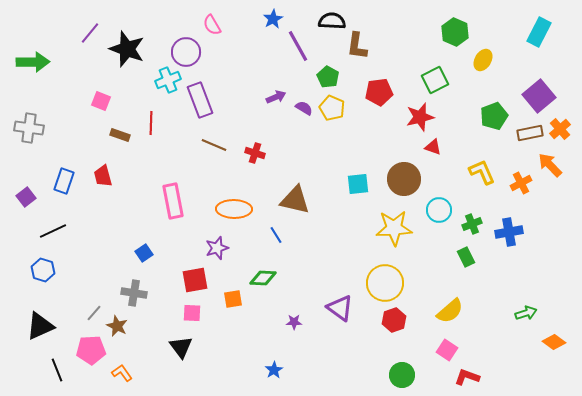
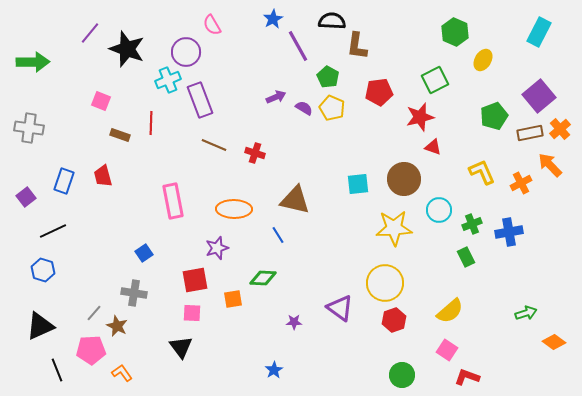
blue line at (276, 235): moved 2 px right
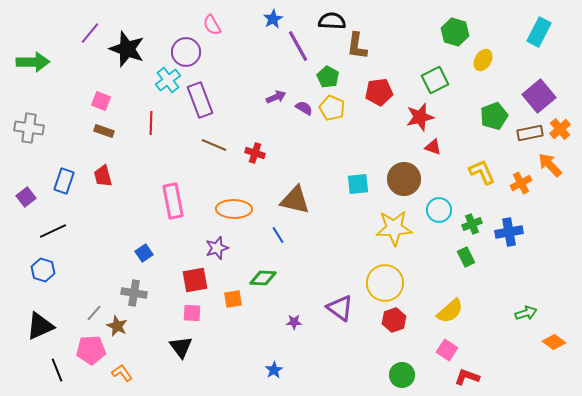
green hexagon at (455, 32): rotated 8 degrees counterclockwise
cyan cross at (168, 80): rotated 15 degrees counterclockwise
brown rectangle at (120, 135): moved 16 px left, 4 px up
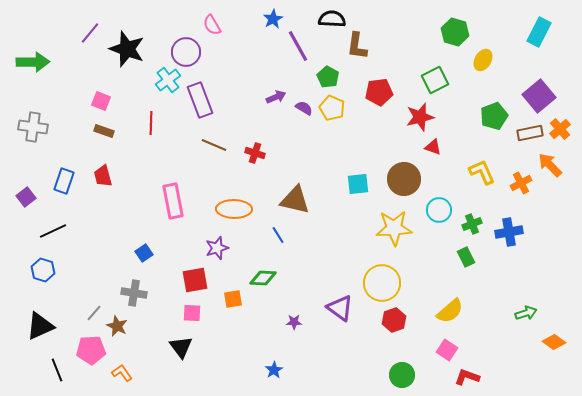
black semicircle at (332, 21): moved 2 px up
gray cross at (29, 128): moved 4 px right, 1 px up
yellow circle at (385, 283): moved 3 px left
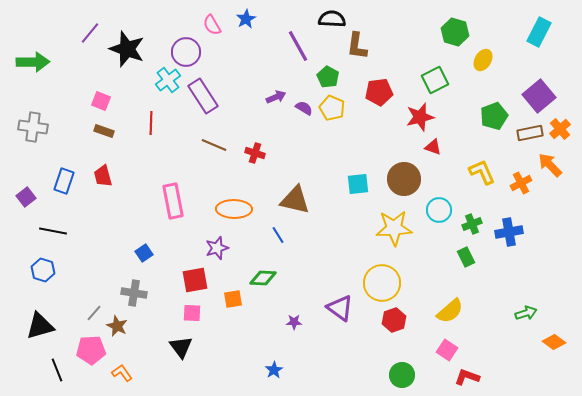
blue star at (273, 19): moved 27 px left
purple rectangle at (200, 100): moved 3 px right, 4 px up; rotated 12 degrees counterclockwise
black line at (53, 231): rotated 36 degrees clockwise
black triangle at (40, 326): rotated 8 degrees clockwise
